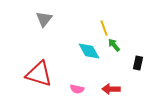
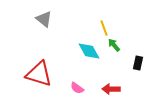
gray triangle: rotated 30 degrees counterclockwise
pink semicircle: moved 1 px up; rotated 24 degrees clockwise
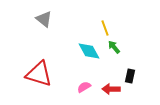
yellow line: moved 1 px right
green arrow: moved 2 px down
black rectangle: moved 8 px left, 13 px down
pink semicircle: moved 7 px right, 1 px up; rotated 112 degrees clockwise
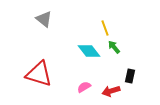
cyan diamond: rotated 10 degrees counterclockwise
red arrow: moved 2 px down; rotated 18 degrees counterclockwise
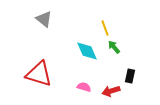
cyan diamond: moved 2 px left; rotated 15 degrees clockwise
pink semicircle: rotated 48 degrees clockwise
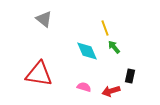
red triangle: rotated 8 degrees counterclockwise
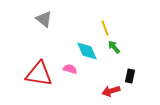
pink semicircle: moved 14 px left, 18 px up
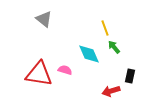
cyan diamond: moved 2 px right, 3 px down
pink semicircle: moved 5 px left, 1 px down
